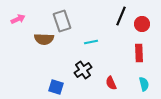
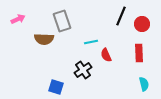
red semicircle: moved 5 px left, 28 px up
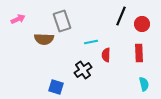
red semicircle: rotated 24 degrees clockwise
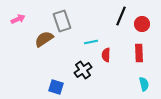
brown semicircle: rotated 144 degrees clockwise
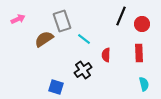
cyan line: moved 7 px left, 3 px up; rotated 48 degrees clockwise
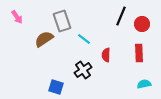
pink arrow: moved 1 px left, 2 px up; rotated 80 degrees clockwise
cyan semicircle: rotated 88 degrees counterclockwise
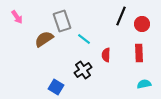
blue square: rotated 14 degrees clockwise
